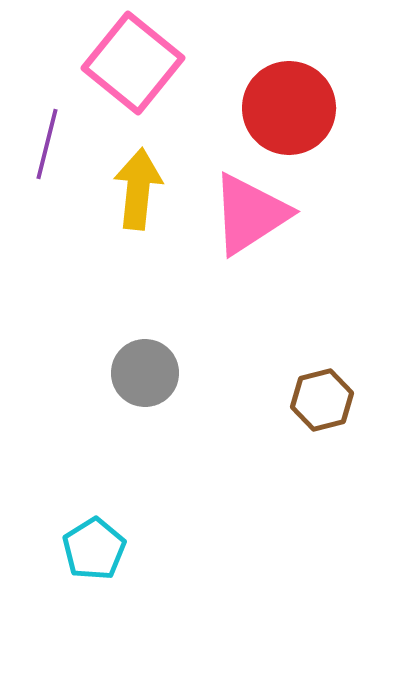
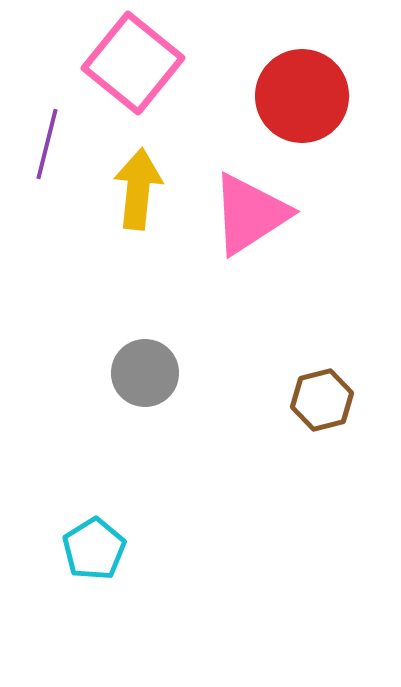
red circle: moved 13 px right, 12 px up
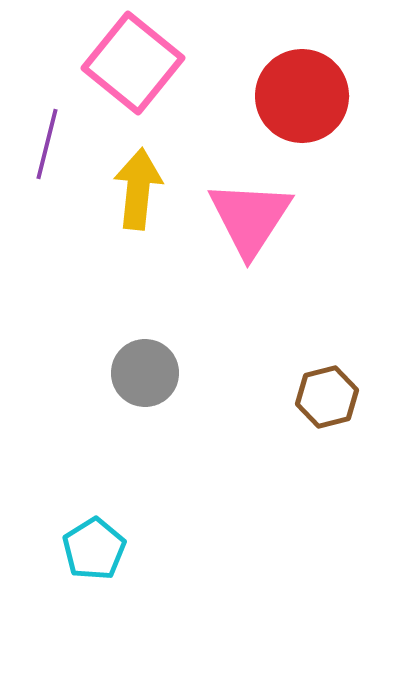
pink triangle: moved 4 px down; rotated 24 degrees counterclockwise
brown hexagon: moved 5 px right, 3 px up
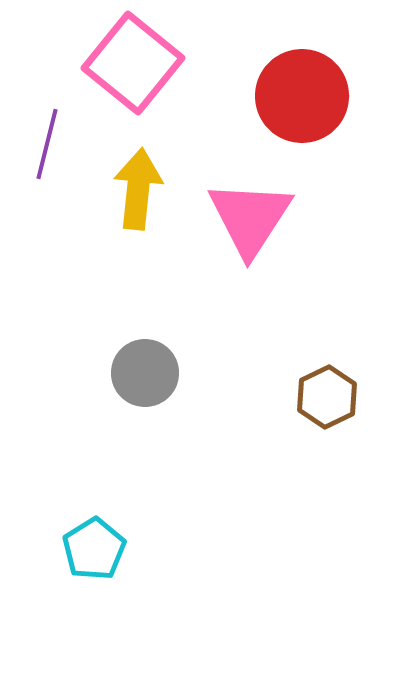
brown hexagon: rotated 12 degrees counterclockwise
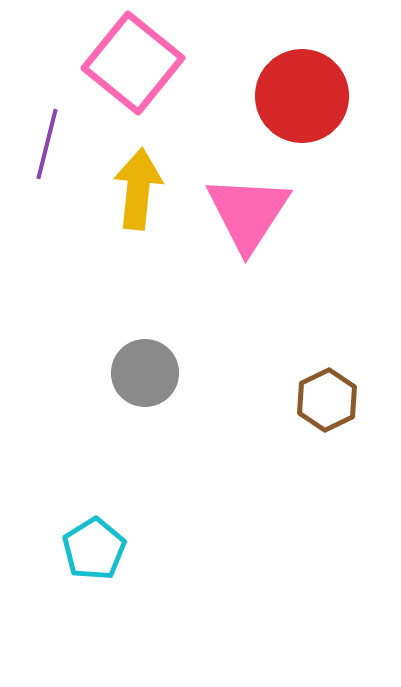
pink triangle: moved 2 px left, 5 px up
brown hexagon: moved 3 px down
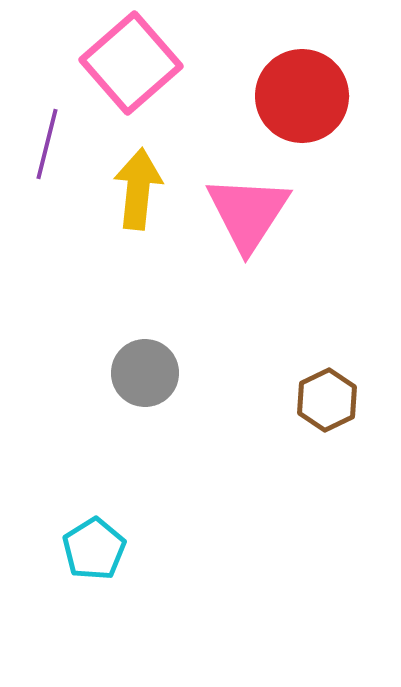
pink square: moved 2 px left; rotated 10 degrees clockwise
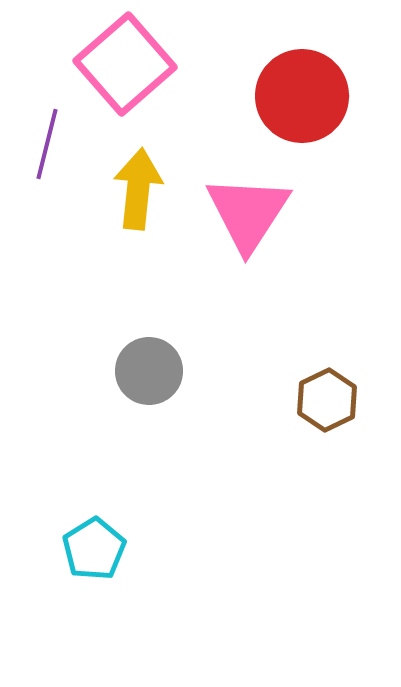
pink square: moved 6 px left, 1 px down
gray circle: moved 4 px right, 2 px up
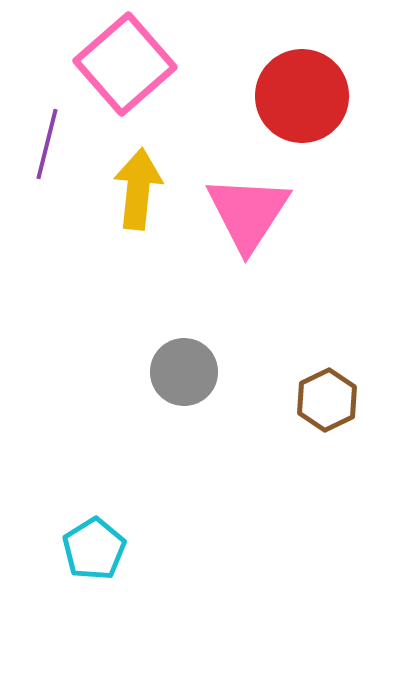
gray circle: moved 35 px right, 1 px down
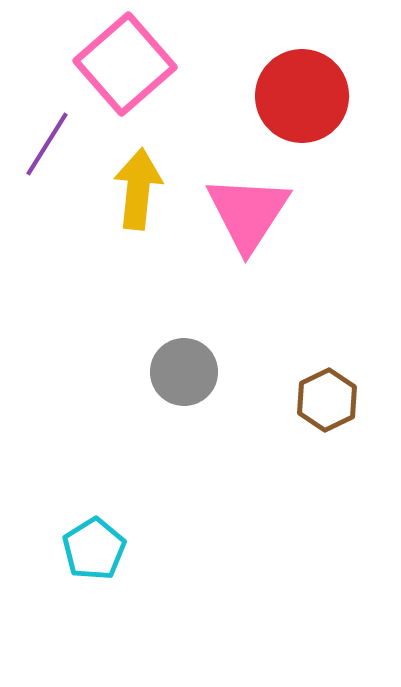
purple line: rotated 18 degrees clockwise
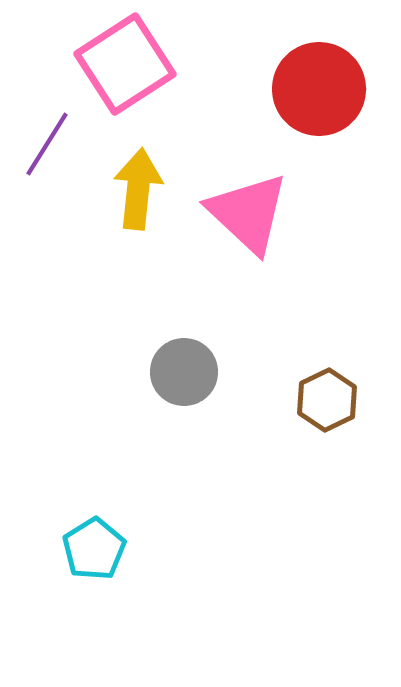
pink square: rotated 8 degrees clockwise
red circle: moved 17 px right, 7 px up
pink triangle: rotated 20 degrees counterclockwise
